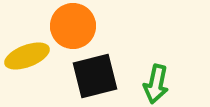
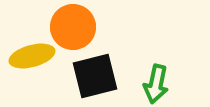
orange circle: moved 1 px down
yellow ellipse: moved 5 px right; rotated 6 degrees clockwise
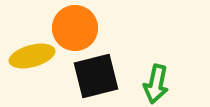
orange circle: moved 2 px right, 1 px down
black square: moved 1 px right
